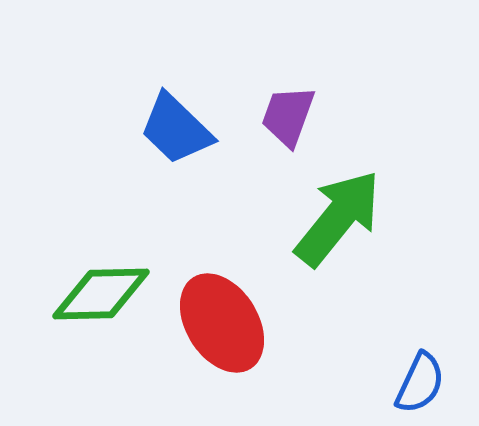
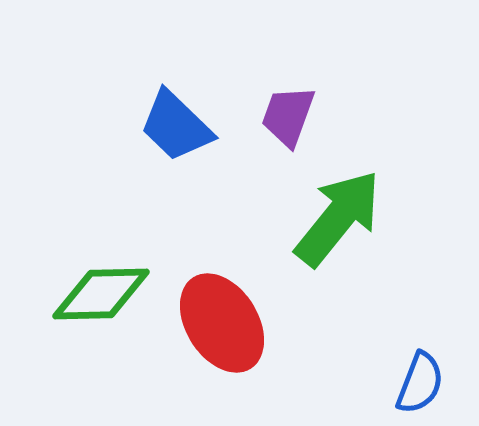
blue trapezoid: moved 3 px up
blue semicircle: rotated 4 degrees counterclockwise
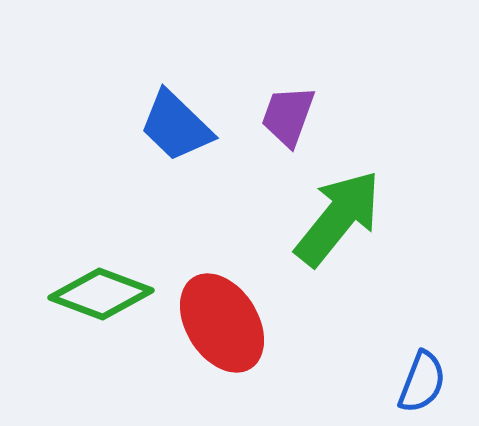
green diamond: rotated 22 degrees clockwise
blue semicircle: moved 2 px right, 1 px up
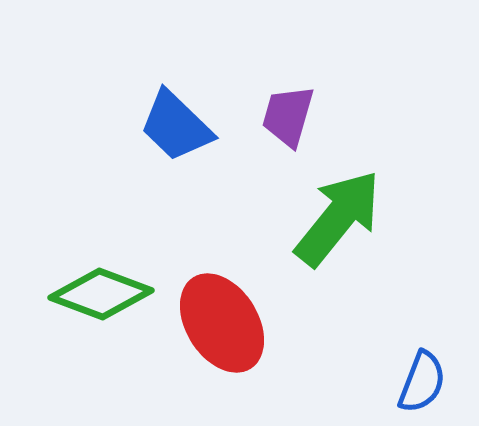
purple trapezoid: rotated 4 degrees counterclockwise
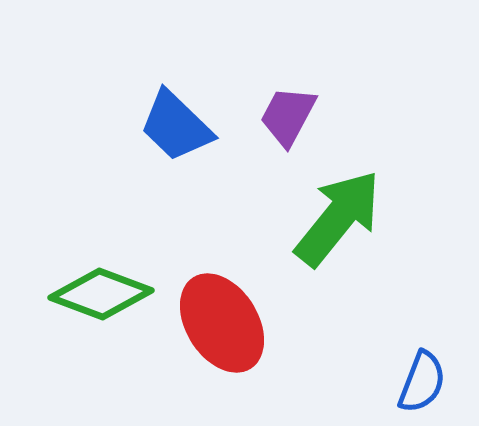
purple trapezoid: rotated 12 degrees clockwise
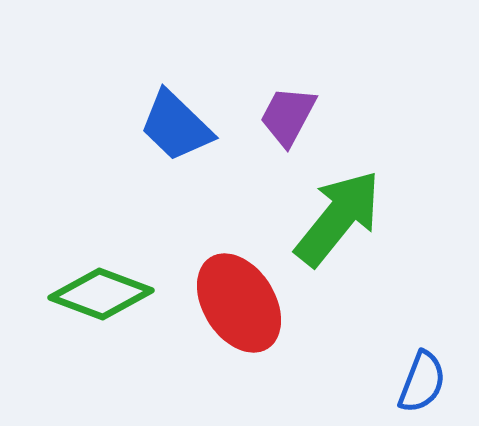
red ellipse: moved 17 px right, 20 px up
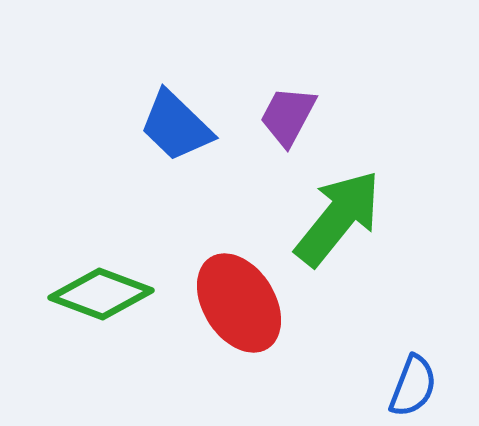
blue semicircle: moved 9 px left, 4 px down
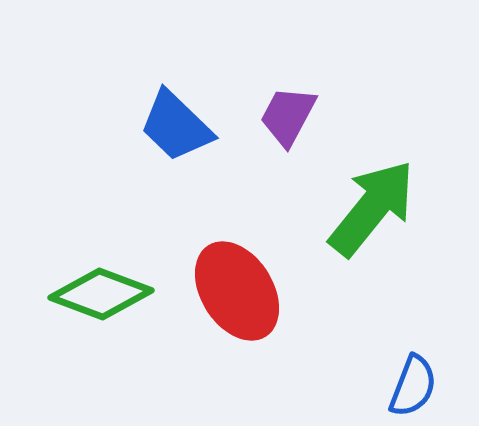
green arrow: moved 34 px right, 10 px up
red ellipse: moved 2 px left, 12 px up
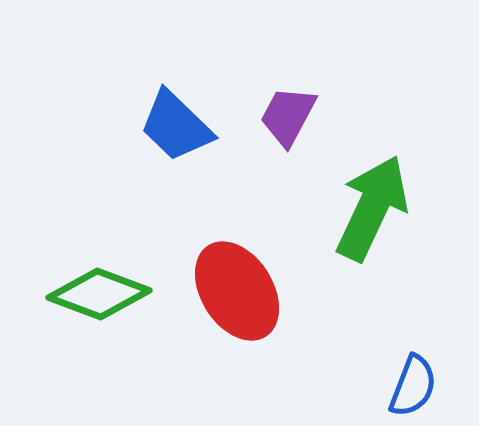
green arrow: rotated 14 degrees counterclockwise
green diamond: moved 2 px left
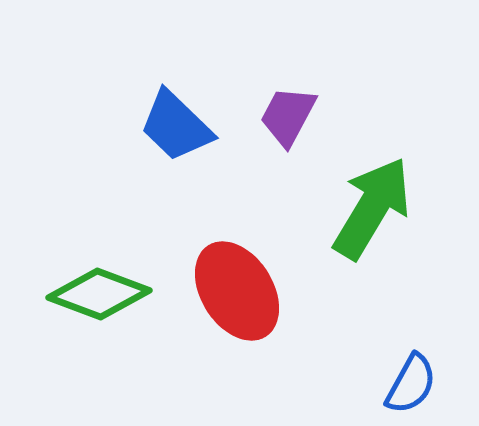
green arrow: rotated 6 degrees clockwise
blue semicircle: moved 2 px left, 2 px up; rotated 8 degrees clockwise
